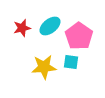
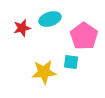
cyan ellipse: moved 7 px up; rotated 20 degrees clockwise
pink pentagon: moved 5 px right
yellow star: moved 5 px down
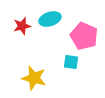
red star: moved 2 px up
pink pentagon: rotated 12 degrees counterclockwise
yellow star: moved 10 px left, 6 px down; rotated 20 degrees clockwise
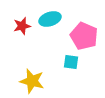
yellow star: moved 2 px left, 3 px down
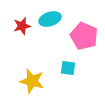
cyan square: moved 3 px left, 6 px down
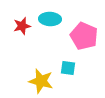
cyan ellipse: rotated 20 degrees clockwise
yellow star: moved 9 px right
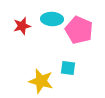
cyan ellipse: moved 2 px right
pink pentagon: moved 5 px left, 6 px up
